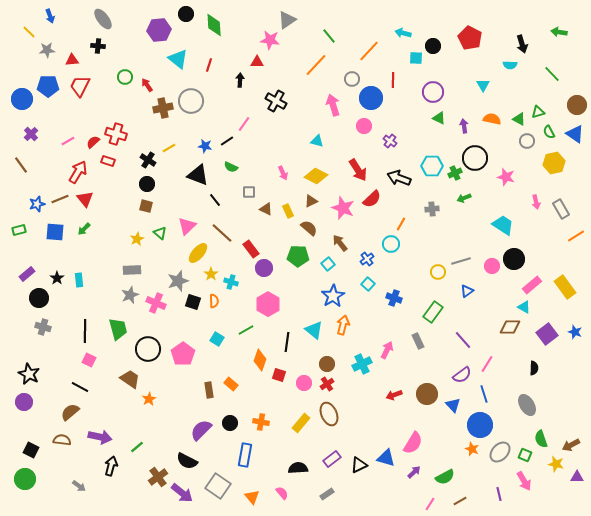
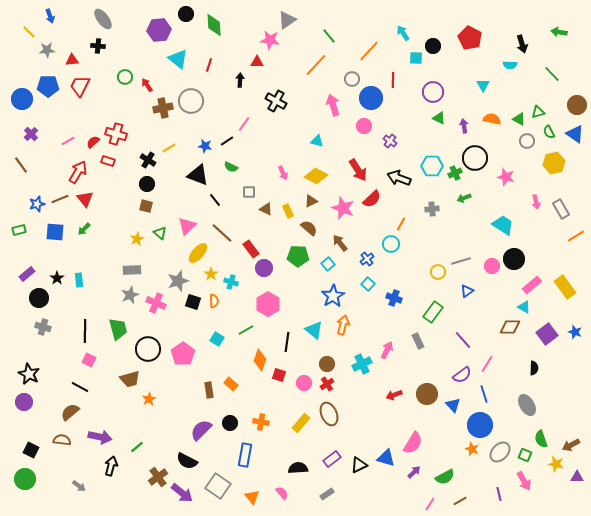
cyan arrow at (403, 33): rotated 42 degrees clockwise
brown trapezoid at (130, 379): rotated 130 degrees clockwise
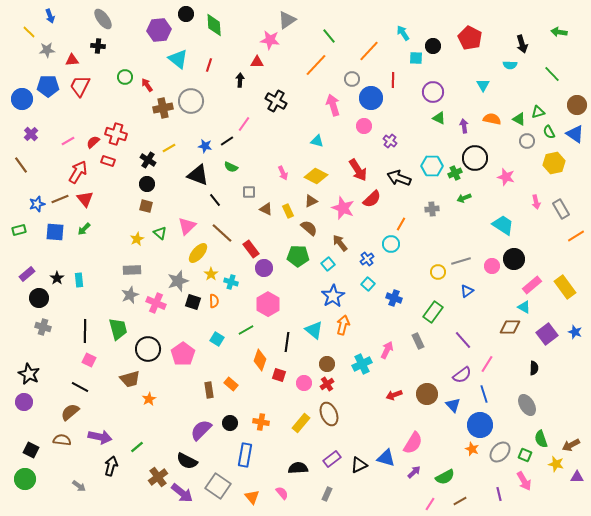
gray rectangle at (327, 494): rotated 32 degrees counterclockwise
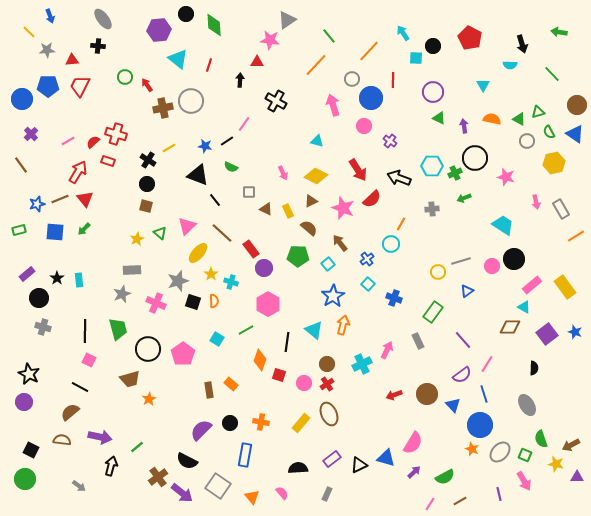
gray star at (130, 295): moved 8 px left, 1 px up
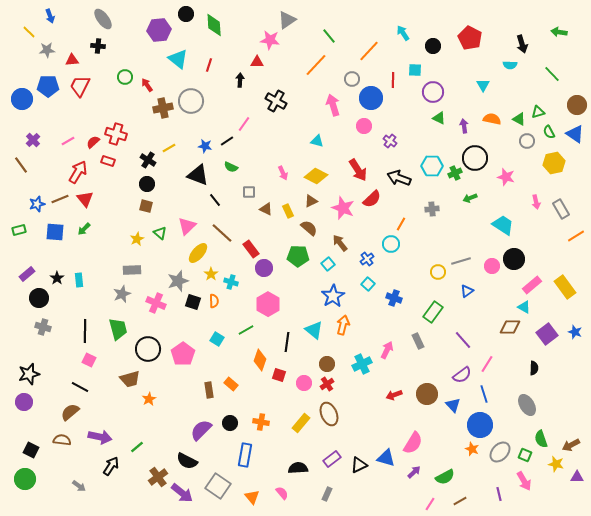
cyan square at (416, 58): moved 1 px left, 12 px down
purple cross at (31, 134): moved 2 px right, 6 px down
green arrow at (464, 198): moved 6 px right
black star at (29, 374): rotated 30 degrees clockwise
black arrow at (111, 466): rotated 18 degrees clockwise
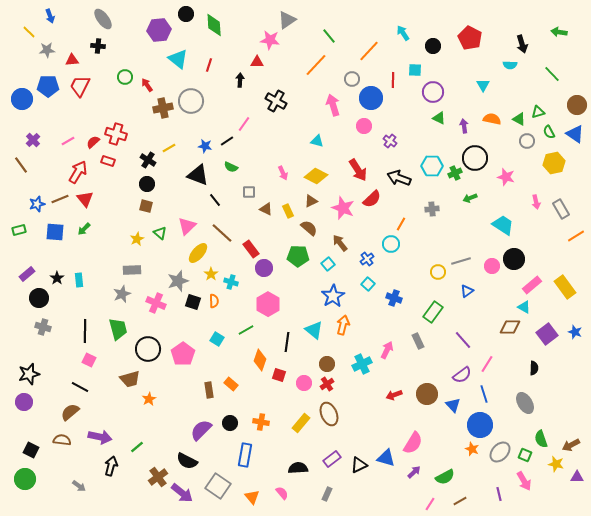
gray ellipse at (527, 405): moved 2 px left, 2 px up
black arrow at (111, 466): rotated 18 degrees counterclockwise
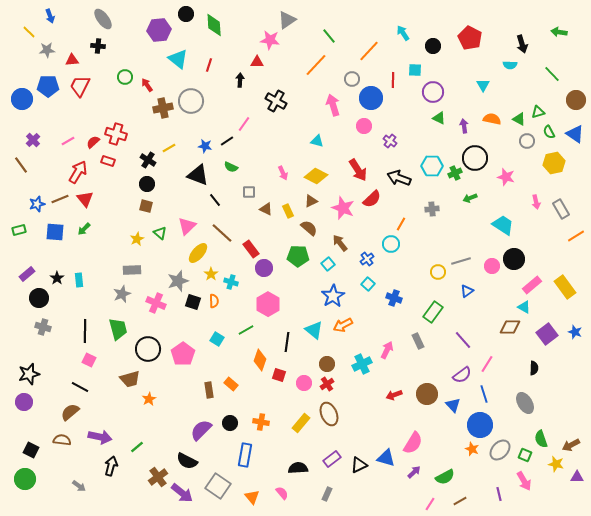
brown circle at (577, 105): moved 1 px left, 5 px up
orange arrow at (343, 325): rotated 132 degrees counterclockwise
gray ellipse at (500, 452): moved 2 px up
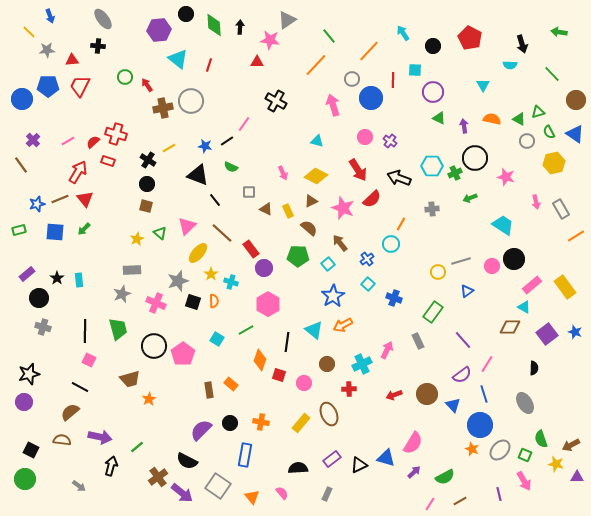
black arrow at (240, 80): moved 53 px up
pink circle at (364, 126): moved 1 px right, 11 px down
black circle at (148, 349): moved 6 px right, 3 px up
red cross at (327, 384): moved 22 px right, 5 px down; rotated 32 degrees clockwise
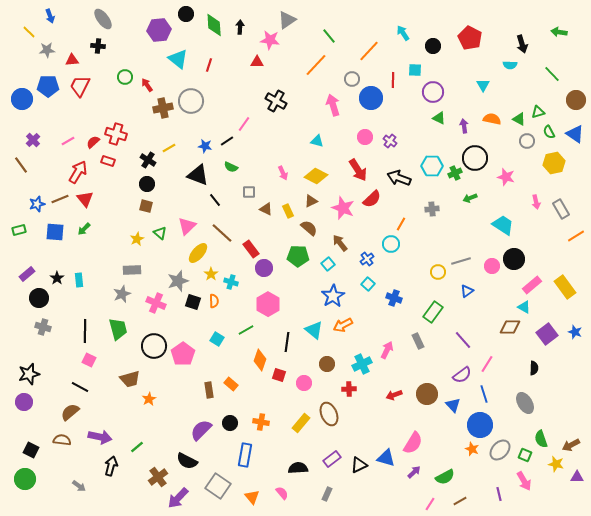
purple arrow at (182, 493): moved 4 px left, 5 px down; rotated 95 degrees clockwise
